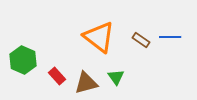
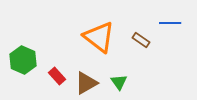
blue line: moved 14 px up
green triangle: moved 3 px right, 5 px down
brown triangle: rotated 15 degrees counterclockwise
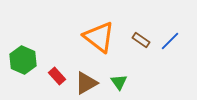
blue line: moved 18 px down; rotated 45 degrees counterclockwise
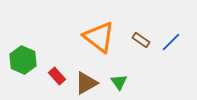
blue line: moved 1 px right, 1 px down
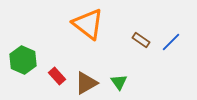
orange triangle: moved 11 px left, 13 px up
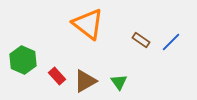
brown triangle: moved 1 px left, 2 px up
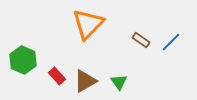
orange triangle: rotated 36 degrees clockwise
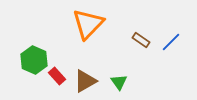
green hexagon: moved 11 px right
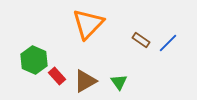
blue line: moved 3 px left, 1 px down
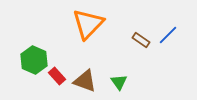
blue line: moved 8 px up
brown triangle: rotated 50 degrees clockwise
